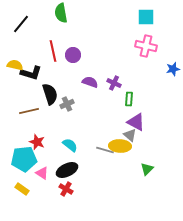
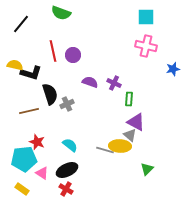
green semicircle: rotated 60 degrees counterclockwise
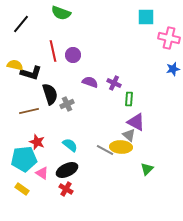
pink cross: moved 23 px right, 8 px up
gray triangle: moved 1 px left
yellow ellipse: moved 1 px right, 1 px down
gray line: rotated 12 degrees clockwise
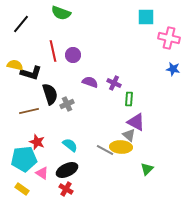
blue star: rotated 24 degrees clockwise
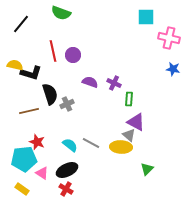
gray line: moved 14 px left, 7 px up
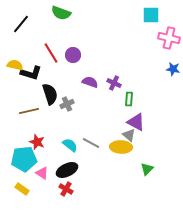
cyan square: moved 5 px right, 2 px up
red line: moved 2 px left, 2 px down; rotated 20 degrees counterclockwise
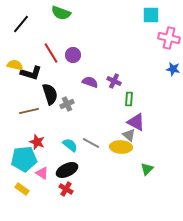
purple cross: moved 2 px up
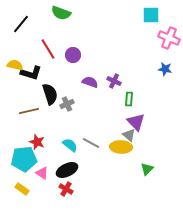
pink cross: rotated 10 degrees clockwise
red line: moved 3 px left, 4 px up
blue star: moved 8 px left
purple triangle: rotated 18 degrees clockwise
